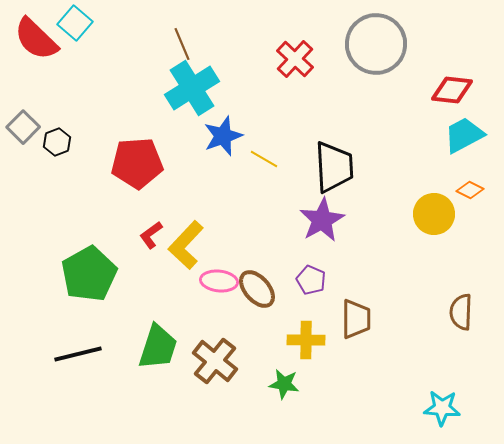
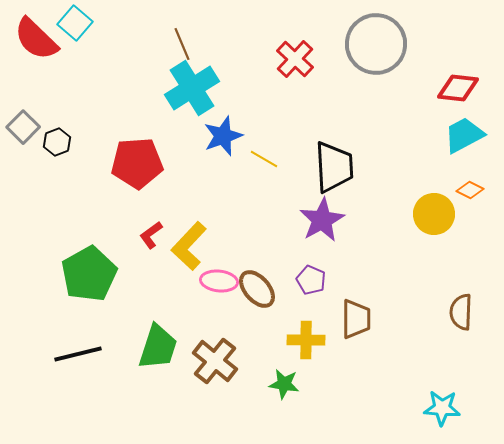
red diamond: moved 6 px right, 2 px up
yellow L-shape: moved 3 px right, 1 px down
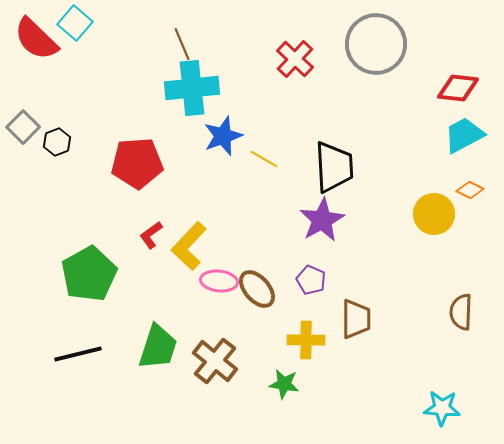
cyan cross: rotated 26 degrees clockwise
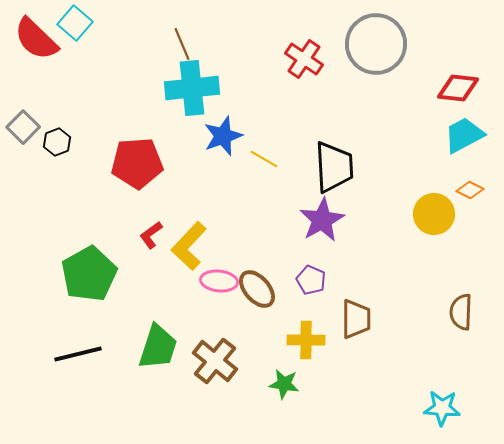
red cross: moved 9 px right; rotated 9 degrees counterclockwise
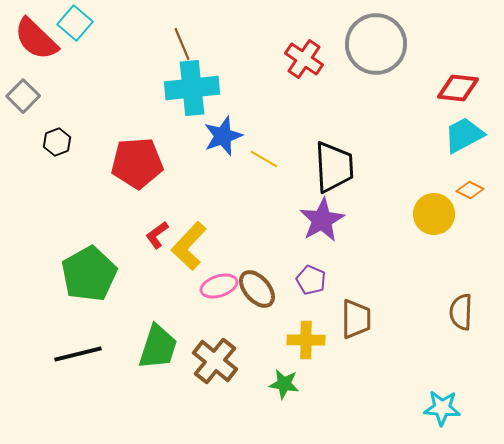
gray square: moved 31 px up
red L-shape: moved 6 px right
pink ellipse: moved 5 px down; rotated 24 degrees counterclockwise
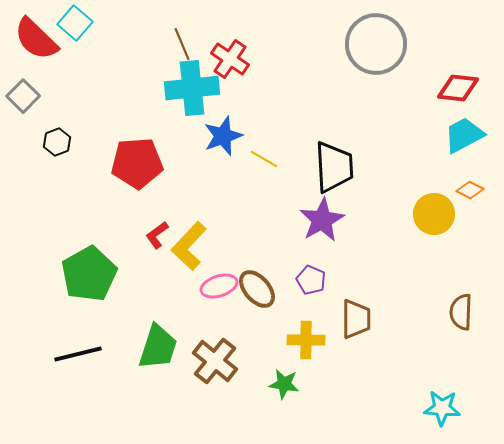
red cross: moved 74 px left
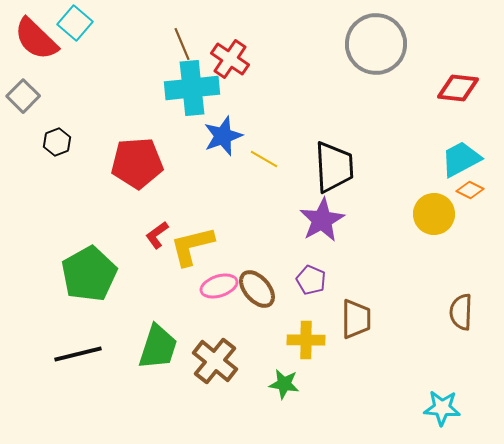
cyan trapezoid: moved 3 px left, 24 px down
yellow L-shape: moved 3 px right; rotated 33 degrees clockwise
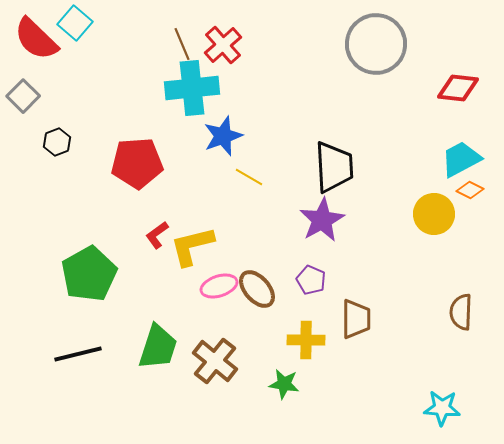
red cross: moved 7 px left, 14 px up; rotated 15 degrees clockwise
yellow line: moved 15 px left, 18 px down
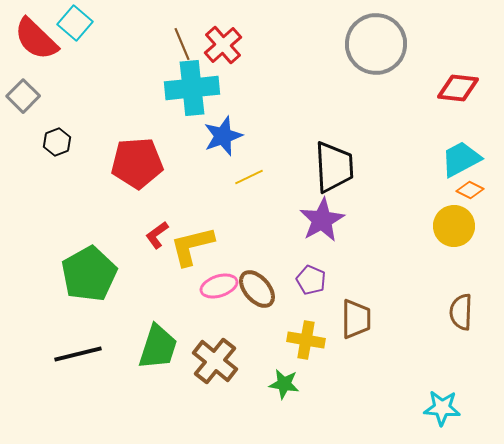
yellow line: rotated 56 degrees counterclockwise
yellow circle: moved 20 px right, 12 px down
yellow cross: rotated 9 degrees clockwise
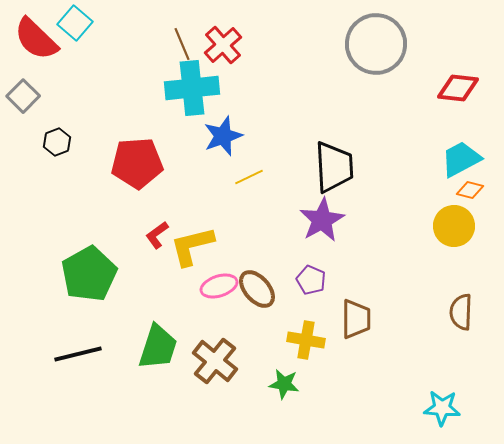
orange diamond: rotated 12 degrees counterclockwise
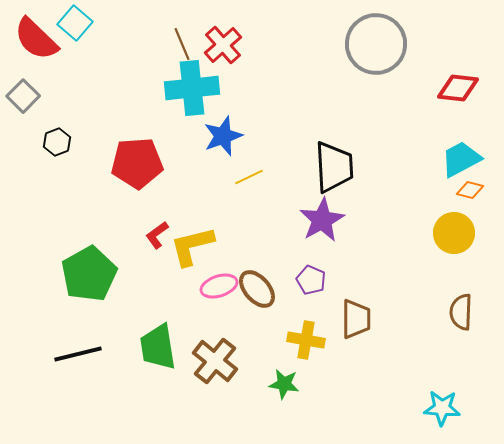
yellow circle: moved 7 px down
green trapezoid: rotated 153 degrees clockwise
